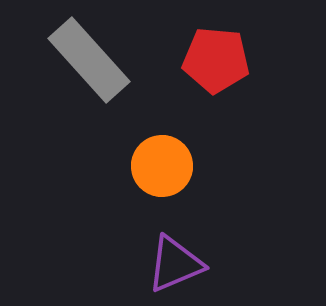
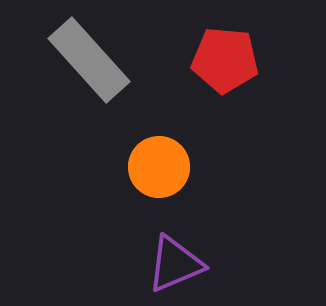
red pentagon: moved 9 px right
orange circle: moved 3 px left, 1 px down
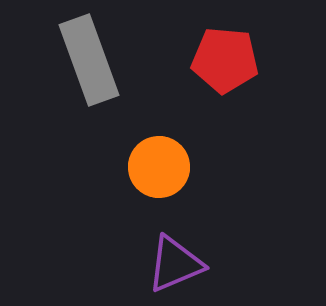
gray rectangle: rotated 22 degrees clockwise
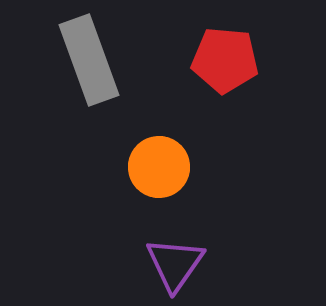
purple triangle: rotated 32 degrees counterclockwise
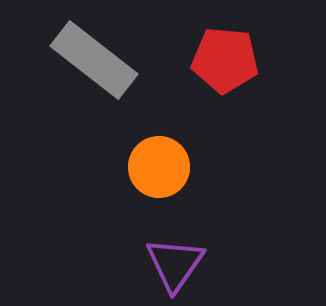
gray rectangle: moved 5 px right; rotated 32 degrees counterclockwise
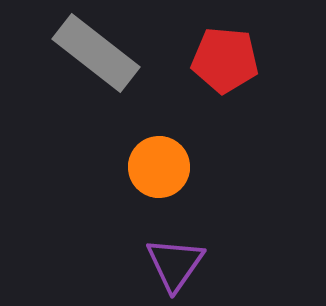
gray rectangle: moved 2 px right, 7 px up
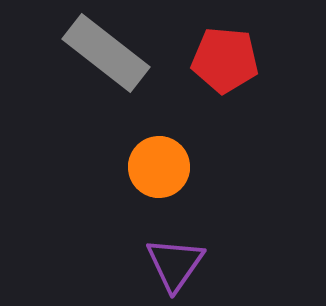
gray rectangle: moved 10 px right
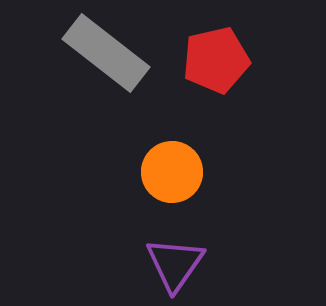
red pentagon: moved 9 px left; rotated 18 degrees counterclockwise
orange circle: moved 13 px right, 5 px down
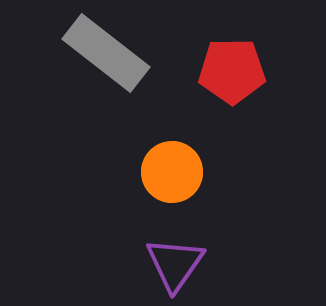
red pentagon: moved 16 px right, 11 px down; rotated 12 degrees clockwise
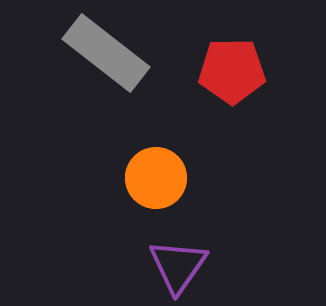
orange circle: moved 16 px left, 6 px down
purple triangle: moved 3 px right, 2 px down
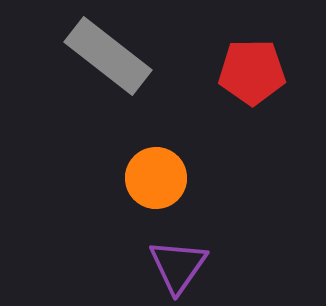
gray rectangle: moved 2 px right, 3 px down
red pentagon: moved 20 px right, 1 px down
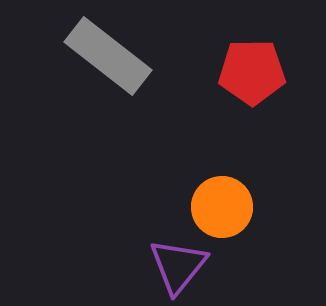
orange circle: moved 66 px right, 29 px down
purple triangle: rotated 4 degrees clockwise
